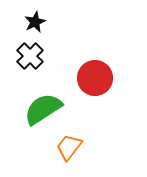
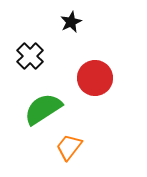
black star: moved 36 px right
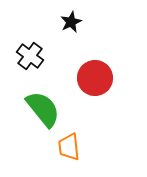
black cross: rotated 8 degrees counterclockwise
green semicircle: rotated 84 degrees clockwise
orange trapezoid: rotated 44 degrees counterclockwise
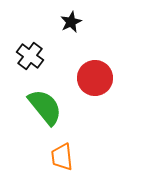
green semicircle: moved 2 px right, 2 px up
orange trapezoid: moved 7 px left, 10 px down
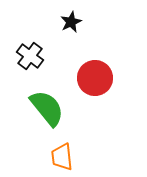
green semicircle: moved 2 px right, 1 px down
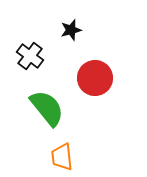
black star: moved 8 px down; rotated 10 degrees clockwise
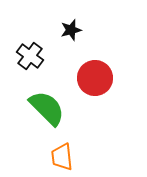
green semicircle: rotated 6 degrees counterclockwise
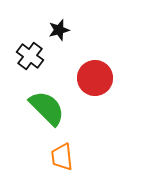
black star: moved 12 px left
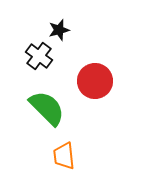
black cross: moved 9 px right
red circle: moved 3 px down
orange trapezoid: moved 2 px right, 1 px up
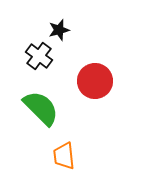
green semicircle: moved 6 px left
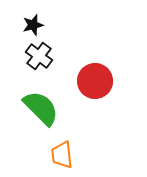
black star: moved 26 px left, 5 px up
orange trapezoid: moved 2 px left, 1 px up
